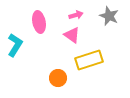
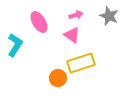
pink ellipse: rotated 20 degrees counterclockwise
yellow rectangle: moved 8 px left, 3 px down
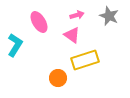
pink arrow: moved 1 px right
yellow rectangle: moved 4 px right, 3 px up
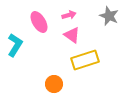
pink arrow: moved 8 px left
orange circle: moved 4 px left, 6 px down
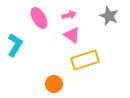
pink ellipse: moved 4 px up
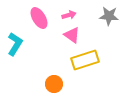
gray star: rotated 18 degrees counterclockwise
cyan L-shape: moved 1 px up
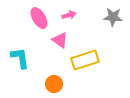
gray star: moved 4 px right, 1 px down
pink triangle: moved 12 px left, 5 px down
cyan L-shape: moved 5 px right, 14 px down; rotated 40 degrees counterclockwise
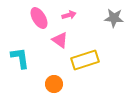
gray star: moved 1 px right, 1 px down
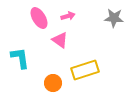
pink arrow: moved 1 px left, 1 px down
yellow rectangle: moved 10 px down
orange circle: moved 1 px left, 1 px up
